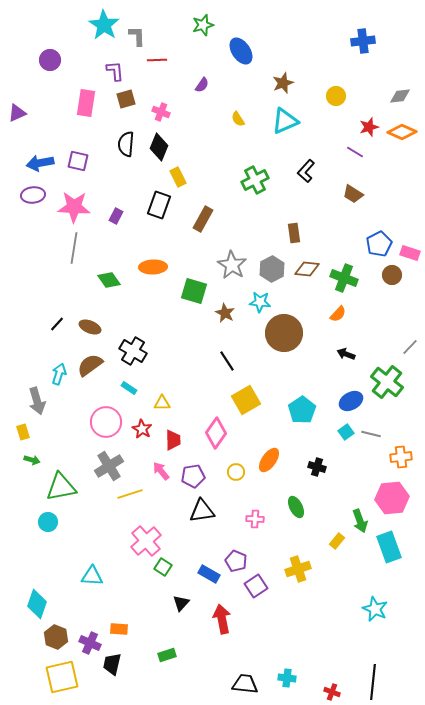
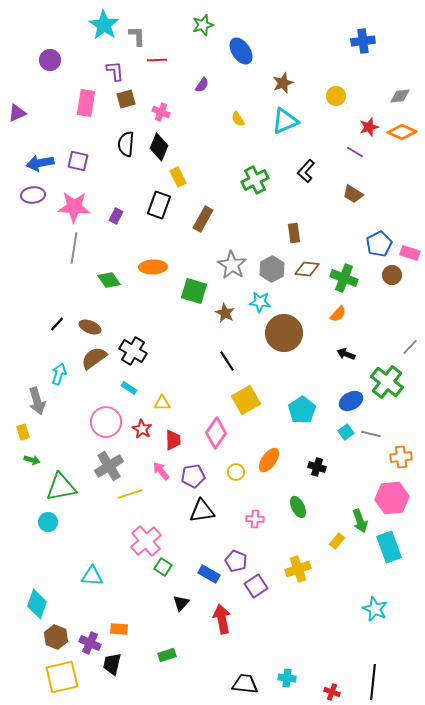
brown semicircle at (90, 365): moved 4 px right, 7 px up
green ellipse at (296, 507): moved 2 px right
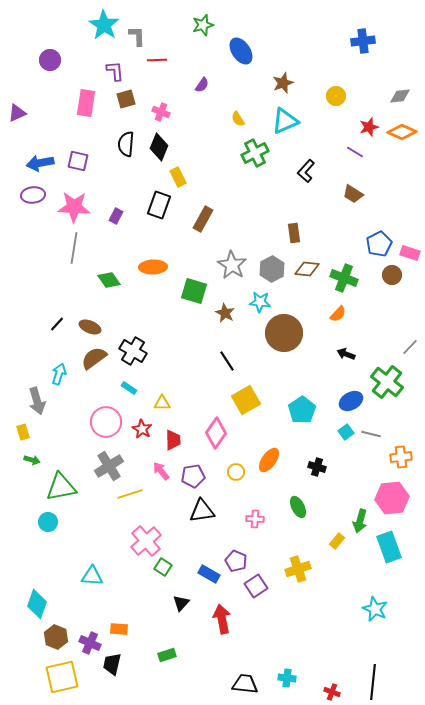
green cross at (255, 180): moved 27 px up
green arrow at (360, 521): rotated 35 degrees clockwise
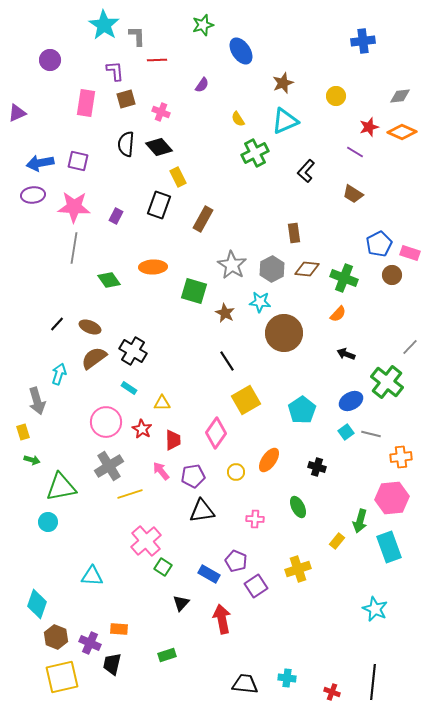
black diamond at (159, 147): rotated 64 degrees counterclockwise
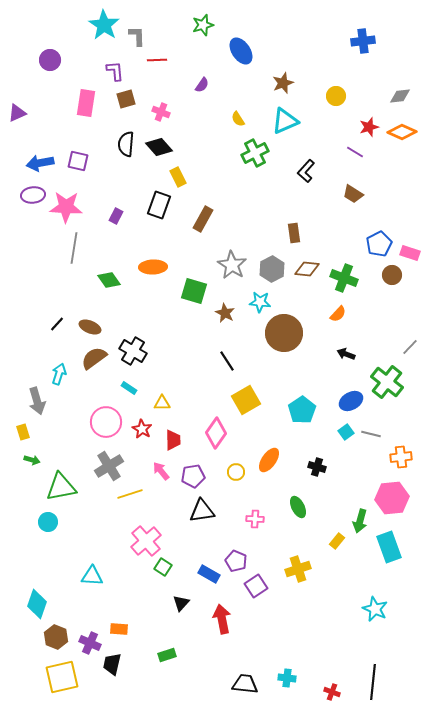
pink star at (74, 207): moved 8 px left
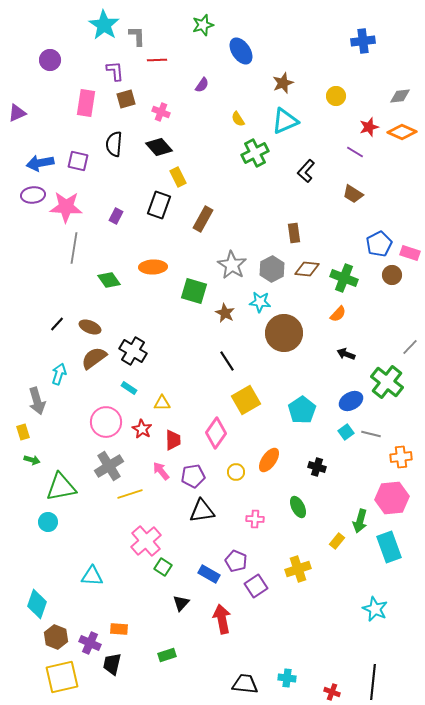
black semicircle at (126, 144): moved 12 px left
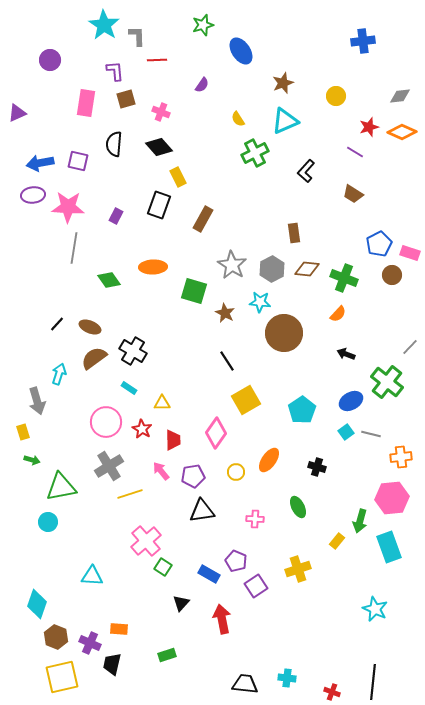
pink star at (66, 207): moved 2 px right
